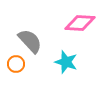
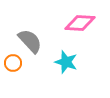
orange circle: moved 3 px left, 1 px up
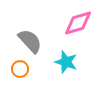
pink diamond: moved 2 px left; rotated 20 degrees counterclockwise
orange circle: moved 7 px right, 6 px down
